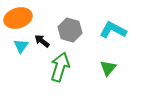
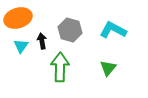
black arrow: rotated 42 degrees clockwise
green arrow: rotated 16 degrees counterclockwise
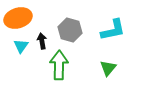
cyan L-shape: rotated 140 degrees clockwise
green arrow: moved 1 px left, 2 px up
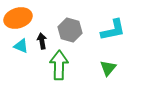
cyan triangle: rotated 42 degrees counterclockwise
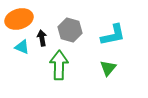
orange ellipse: moved 1 px right, 1 px down
cyan L-shape: moved 5 px down
black arrow: moved 3 px up
cyan triangle: moved 1 px right, 1 px down
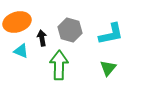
orange ellipse: moved 2 px left, 3 px down
cyan L-shape: moved 2 px left, 1 px up
cyan triangle: moved 1 px left, 4 px down
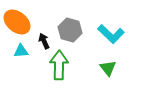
orange ellipse: rotated 56 degrees clockwise
cyan L-shape: rotated 56 degrees clockwise
black arrow: moved 2 px right, 3 px down; rotated 14 degrees counterclockwise
cyan triangle: rotated 28 degrees counterclockwise
green triangle: rotated 18 degrees counterclockwise
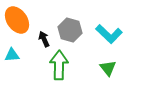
orange ellipse: moved 2 px up; rotated 16 degrees clockwise
cyan L-shape: moved 2 px left
black arrow: moved 2 px up
cyan triangle: moved 9 px left, 4 px down
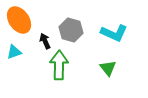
orange ellipse: moved 2 px right
gray hexagon: moved 1 px right
cyan L-shape: moved 5 px right, 1 px up; rotated 20 degrees counterclockwise
black arrow: moved 1 px right, 2 px down
cyan triangle: moved 2 px right, 3 px up; rotated 14 degrees counterclockwise
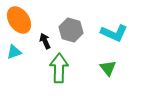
green arrow: moved 3 px down
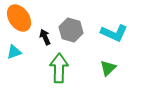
orange ellipse: moved 2 px up
black arrow: moved 4 px up
green triangle: rotated 24 degrees clockwise
